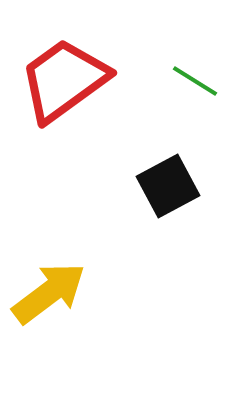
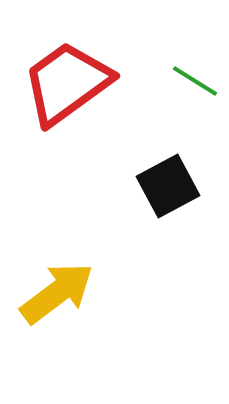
red trapezoid: moved 3 px right, 3 px down
yellow arrow: moved 8 px right
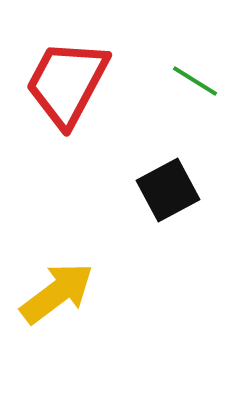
red trapezoid: rotated 26 degrees counterclockwise
black square: moved 4 px down
